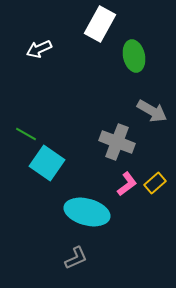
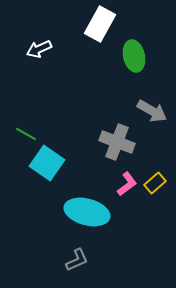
gray L-shape: moved 1 px right, 2 px down
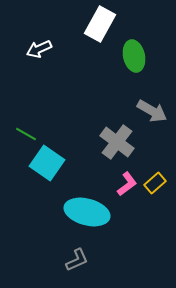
gray cross: rotated 16 degrees clockwise
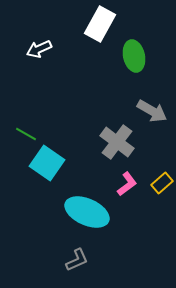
yellow rectangle: moved 7 px right
cyan ellipse: rotated 9 degrees clockwise
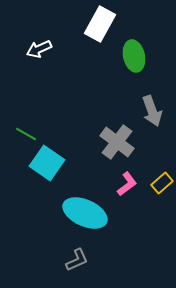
gray arrow: rotated 40 degrees clockwise
cyan ellipse: moved 2 px left, 1 px down
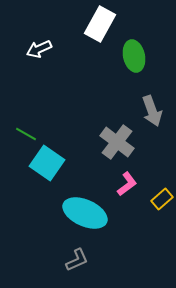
yellow rectangle: moved 16 px down
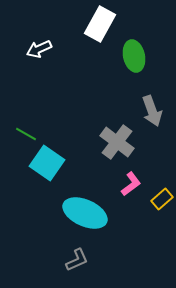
pink L-shape: moved 4 px right
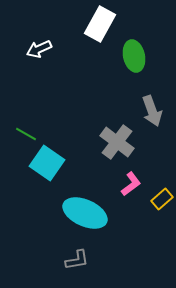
gray L-shape: rotated 15 degrees clockwise
